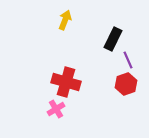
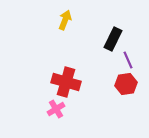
red hexagon: rotated 10 degrees clockwise
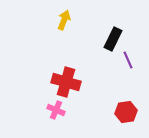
yellow arrow: moved 1 px left
red hexagon: moved 28 px down
pink cross: moved 1 px down; rotated 36 degrees counterclockwise
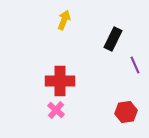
purple line: moved 7 px right, 5 px down
red cross: moved 6 px left, 1 px up; rotated 16 degrees counterclockwise
pink cross: rotated 18 degrees clockwise
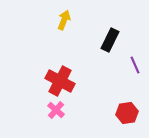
black rectangle: moved 3 px left, 1 px down
red cross: rotated 28 degrees clockwise
red hexagon: moved 1 px right, 1 px down
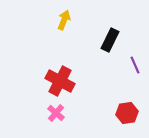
pink cross: moved 3 px down
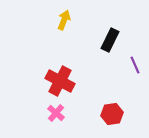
red hexagon: moved 15 px left, 1 px down
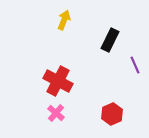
red cross: moved 2 px left
red hexagon: rotated 15 degrees counterclockwise
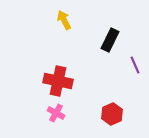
yellow arrow: rotated 48 degrees counterclockwise
red cross: rotated 16 degrees counterclockwise
pink cross: rotated 12 degrees counterclockwise
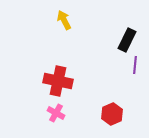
black rectangle: moved 17 px right
purple line: rotated 30 degrees clockwise
